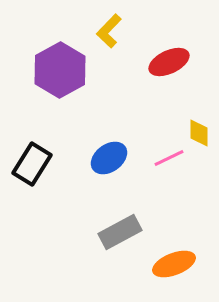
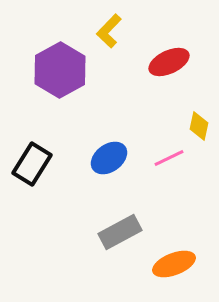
yellow diamond: moved 7 px up; rotated 12 degrees clockwise
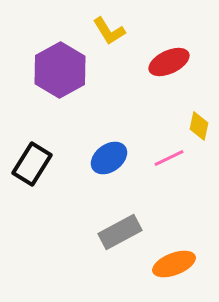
yellow L-shape: rotated 76 degrees counterclockwise
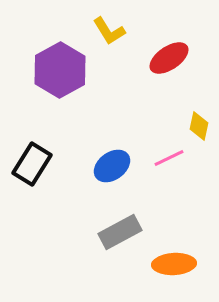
red ellipse: moved 4 px up; rotated 9 degrees counterclockwise
blue ellipse: moved 3 px right, 8 px down
orange ellipse: rotated 18 degrees clockwise
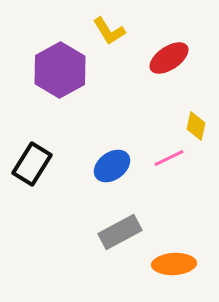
yellow diamond: moved 3 px left
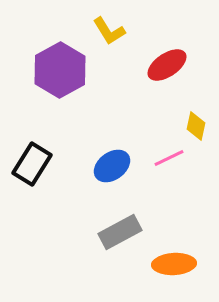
red ellipse: moved 2 px left, 7 px down
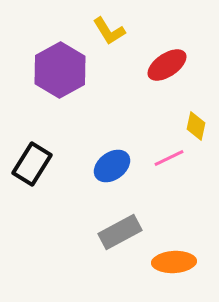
orange ellipse: moved 2 px up
